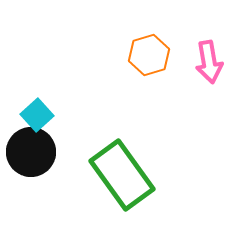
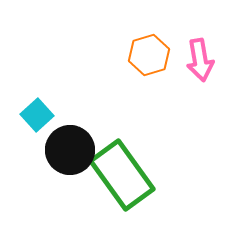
pink arrow: moved 9 px left, 2 px up
black circle: moved 39 px right, 2 px up
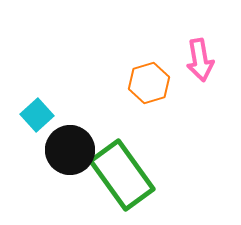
orange hexagon: moved 28 px down
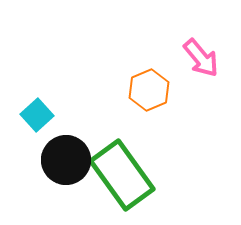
pink arrow: moved 1 px right, 2 px up; rotated 30 degrees counterclockwise
orange hexagon: moved 7 px down; rotated 6 degrees counterclockwise
black circle: moved 4 px left, 10 px down
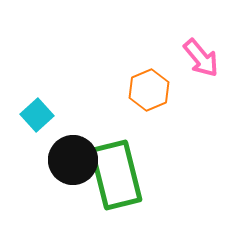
black circle: moved 7 px right
green rectangle: moved 6 px left; rotated 22 degrees clockwise
